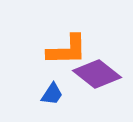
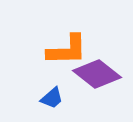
blue trapezoid: moved 4 px down; rotated 15 degrees clockwise
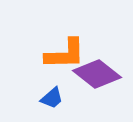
orange L-shape: moved 2 px left, 4 px down
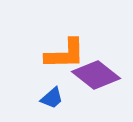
purple diamond: moved 1 px left, 1 px down
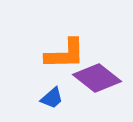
purple diamond: moved 1 px right, 3 px down
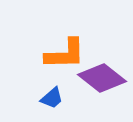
purple diamond: moved 5 px right
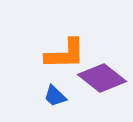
blue trapezoid: moved 3 px right, 2 px up; rotated 85 degrees clockwise
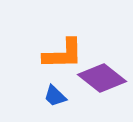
orange L-shape: moved 2 px left
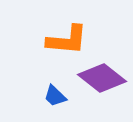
orange L-shape: moved 4 px right, 14 px up; rotated 6 degrees clockwise
